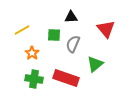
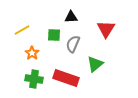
red triangle: rotated 12 degrees clockwise
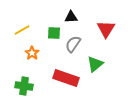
green square: moved 2 px up
gray semicircle: rotated 12 degrees clockwise
green cross: moved 10 px left, 7 px down
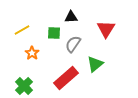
red rectangle: rotated 60 degrees counterclockwise
green cross: rotated 36 degrees clockwise
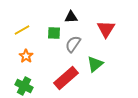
orange star: moved 6 px left, 3 px down
green cross: rotated 18 degrees counterclockwise
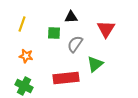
yellow line: moved 6 px up; rotated 42 degrees counterclockwise
gray semicircle: moved 2 px right
orange star: rotated 24 degrees counterclockwise
red rectangle: rotated 35 degrees clockwise
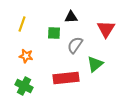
gray semicircle: moved 1 px down
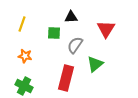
orange star: moved 1 px left
red rectangle: rotated 70 degrees counterclockwise
